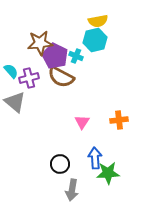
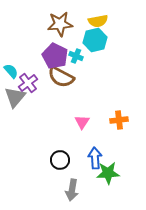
brown star: moved 20 px right, 19 px up
purple cross: moved 1 px left, 5 px down; rotated 24 degrees counterclockwise
gray triangle: moved 5 px up; rotated 30 degrees clockwise
black circle: moved 4 px up
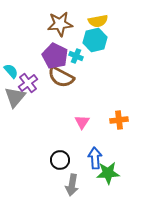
gray arrow: moved 5 px up
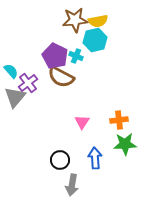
brown star: moved 15 px right, 4 px up
green star: moved 17 px right, 29 px up
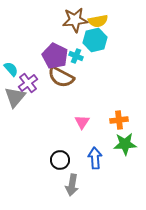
cyan semicircle: moved 2 px up
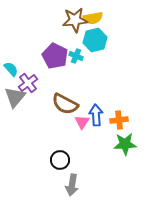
yellow semicircle: moved 5 px left, 3 px up
brown semicircle: moved 4 px right, 27 px down
blue arrow: moved 1 px right, 43 px up
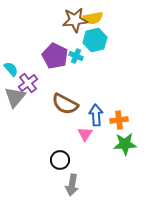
pink triangle: moved 3 px right, 12 px down
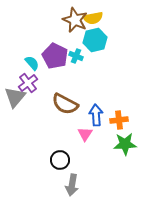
brown star: rotated 30 degrees clockwise
cyan semicircle: moved 21 px right, 6 px up
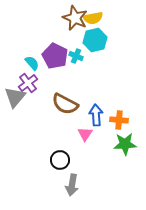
brown star: moved 2 px up
orange cross: rotated 12 degrees clockwise
